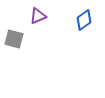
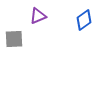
gray square: rotated 18 degrees counterclockwise
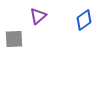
purple triangle: rotated 18 degrees counterclockwise
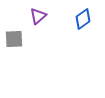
blue diamond: moved 1 px left, 1 px up
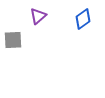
gray square: moved 1 px left, 1 px down
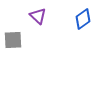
purple triangle: rotated 36 degrees counterclockwise
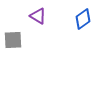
purple triangle: rotated 12 degrees counterclockwise
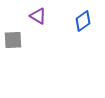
blue diamond: moved 2 px down
